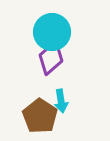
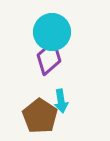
purple diamond: moved 2 px left
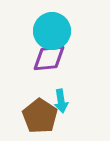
cyan circle: moved 1 px up
purple diamond: rotated 36 degrees clockwise
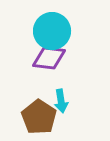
purple diamond: rotated 12 degrees clockwise
brown pentagon: moved 1 px left, 1 px down
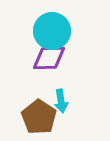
purple diamond: rotated 8 degrees counterclockwise
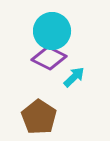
purple diamond: rotated 28 degrees clockwise
cyan arrow: moved 13 px right, 24 px up; rotated 125 degrees counterclockwise
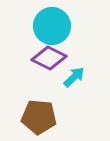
cyan circle: moved 5 px up
brown pentagon: rotated 28 degrees counterclockwise
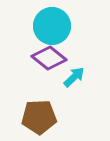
purple diamond: rotated 12 degrees clockwise
brown pentagon: rotated 8 degrees counterclockwise
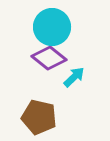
cyan circle: moved 1 px down
brown pentagon: rotated 16 degrees clockwise
